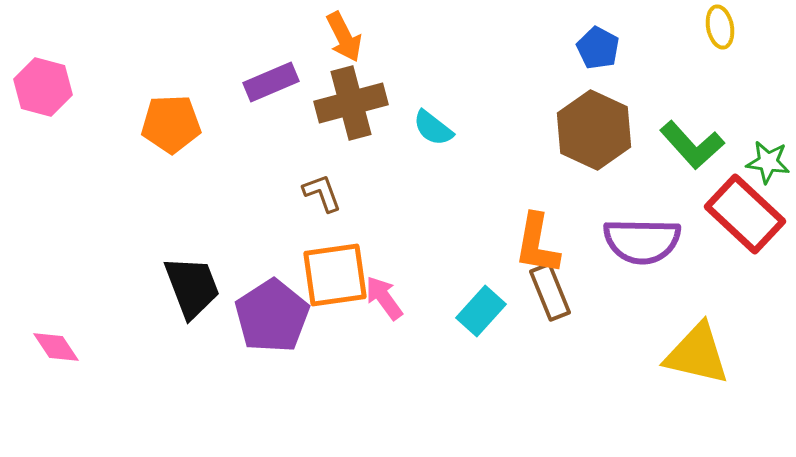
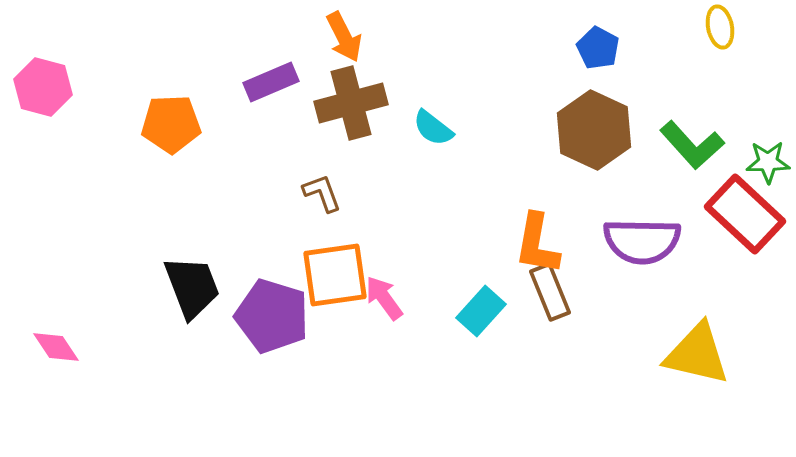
green star: rotated 9 degrees counterclockwise
purple pentagon: rotated 22 degrees counterclockwise
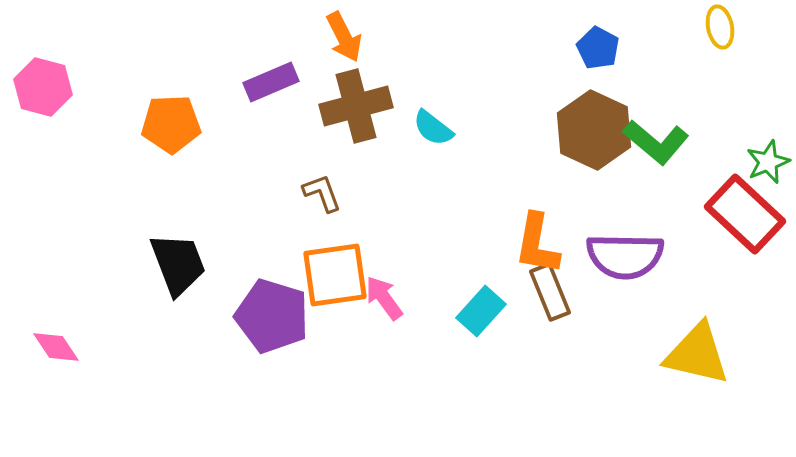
brown cross: moved 5 px right, 3 px down
green L-shape: moved 36 px left, 3 px up; rotated 8 degrees counterclockwise
green star: rotated 21 degrees counterclockwise
purple semicircle: moved 17 px left, 15 px down
black trapezoid: moved 14 px left, 23 px up
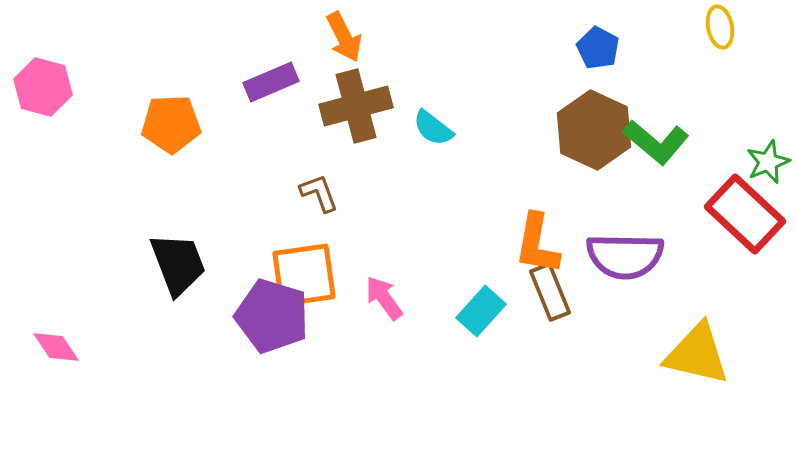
brown L-shape: moved 3 px left
orange square: moved 31 px left
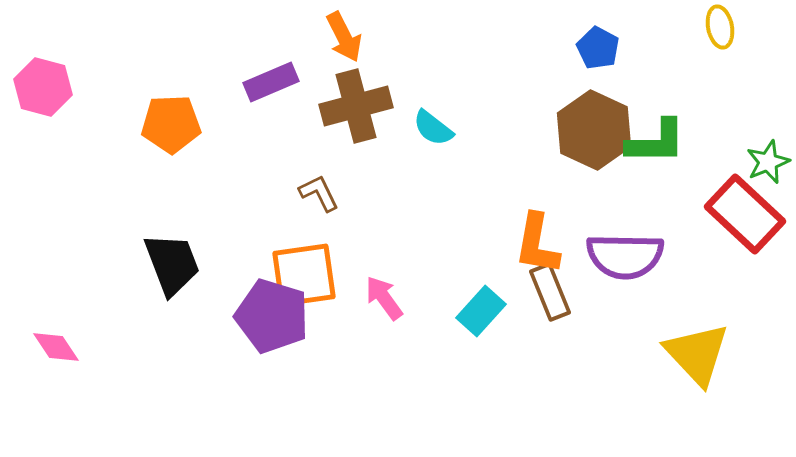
green L-shape: rotated 40 degrees counterclockwise
brown L-shape: rotated 6 degrees counterclockwise
black trapezoid: moved 6 px left
yellow triangle: rotated 34 degrees clockwise
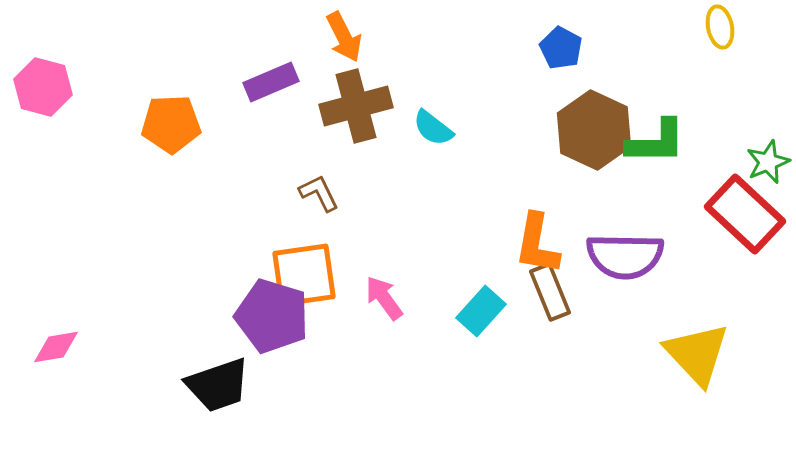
blue pentagon: moved 37 px left
black trapezoid: moved 46 px right, 121 px down; rotated 92 degrees clockwise
pink diamond: rotated 66 degrees counterclockwise
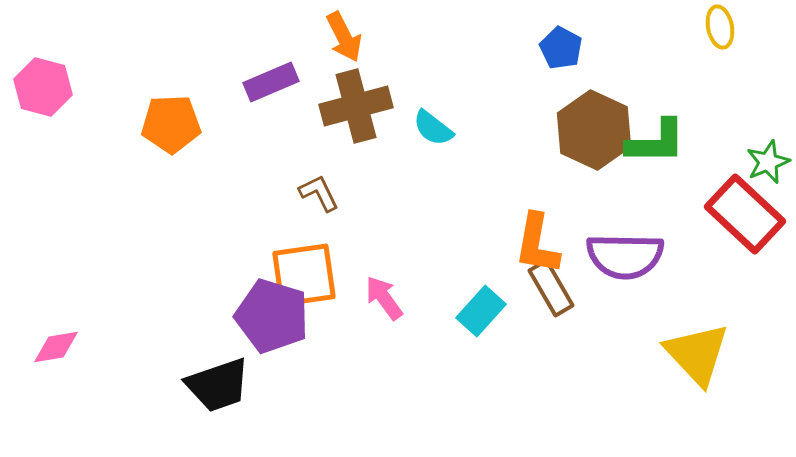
brown rectangle: moved 1 px right, 4 px up; rotated 8 degrees counterclockwise
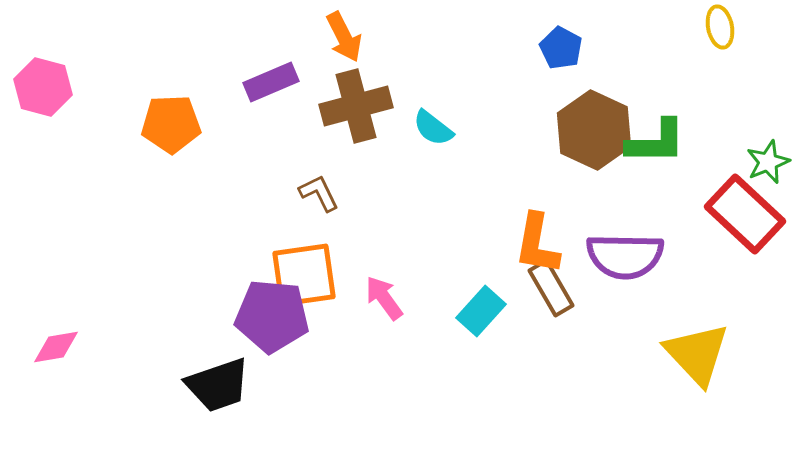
purple pentagon: rotated 12 degrees counterclockwise
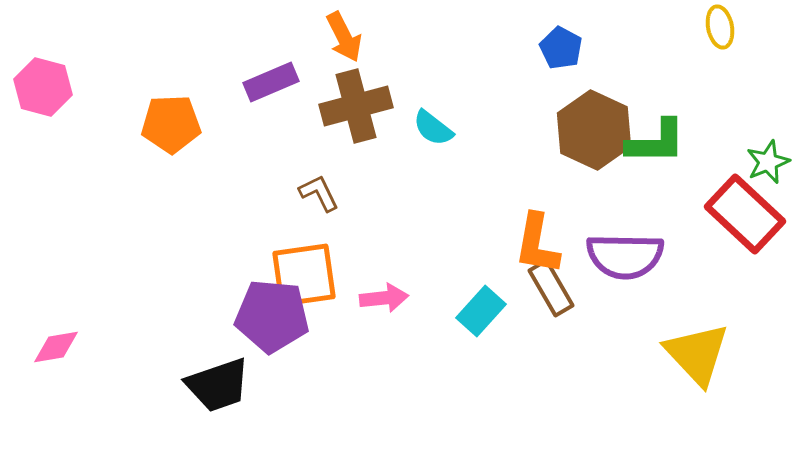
pink arrow: rotated 120 degrees clockwise
